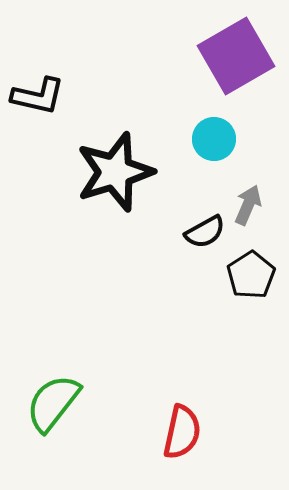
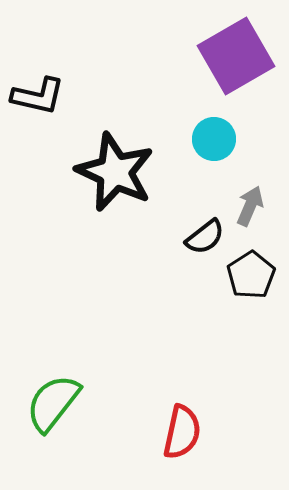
black star: rotated 30 degrees counterclockwise
gray arrow: moved 2 px right, 1 px down
black semicircle: moved 5 px down; rotated 9 degrees counterclockwise
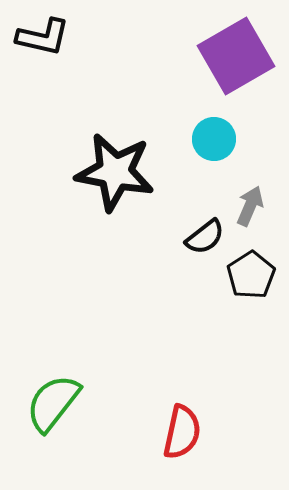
black L-shape: moved 5 px right, 59 px up
black star: rotated 14 degrees counterclockwise
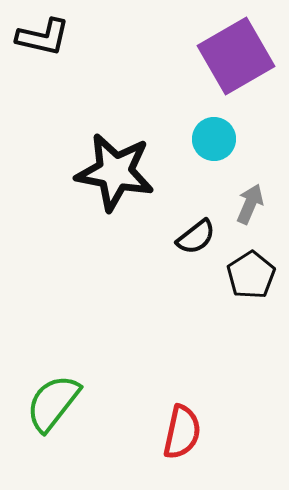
gray arrow: moved 2 px up
black semicircle: moved 9 px left
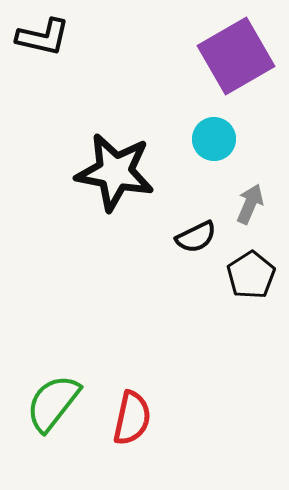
black semicircle: rotated 12 degrees clockwise
red semicircle: moved 50 px left, 14 px up
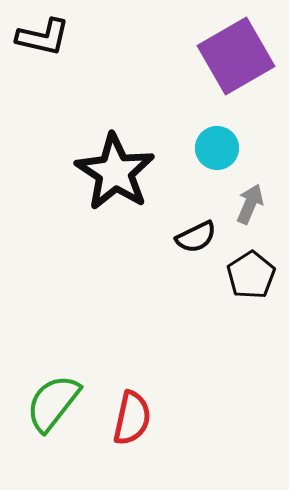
cyan circle: moved 3 px right, 9 px down
black star: rotated 22 degrees clockwise
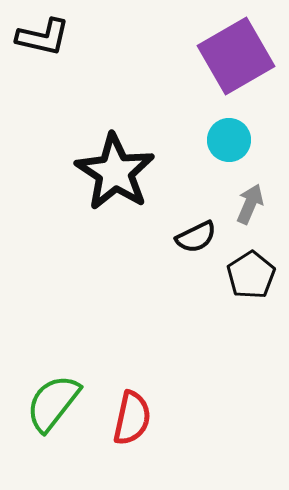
cyan circle: moved 12 px right, 8 px up
